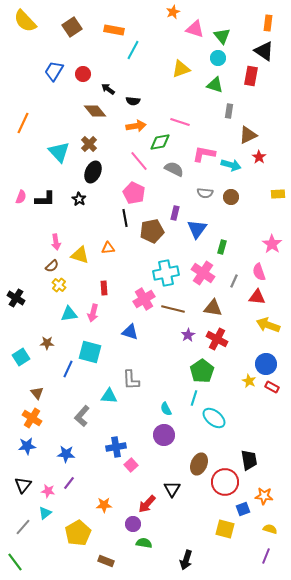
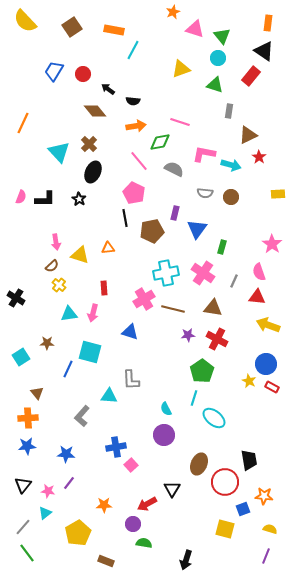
red rectangle at (251, 76): rotated 30 degrees clockwise
purple star at (188, 335): rotated 24 degrees clockwise
orange cross at (32, 418): moved 4 px left; rotated 36 degrees counterclockwise
red arrow at (147, 504): rotated 18 degrees clockwise
green line at (15, 562): moved 12 px right, 9 px up
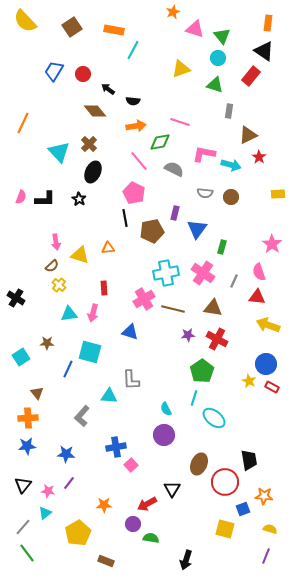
green semicircle at (144, 543): moved 7 px right, 5 px up
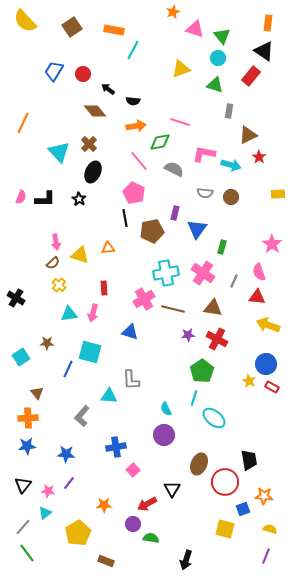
brown semicircle at (52, 266): moved 1 px right, 3 px up
pink square at (131, 465): moved 2 px right, 5 px down
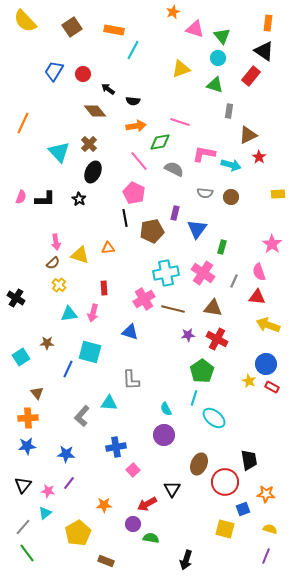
cyan triangle at (109, 396): moved 7 px down
orange star at (264, 496): moved 2 px right, 2 px up
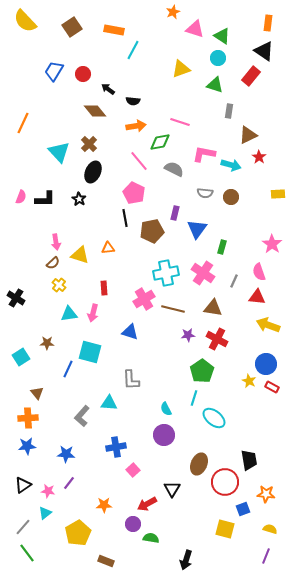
green triangle at (222, 36): rotated 18 degrees counterclockwise
black triangle at (23, 485): rotated 18 degrees clockwise
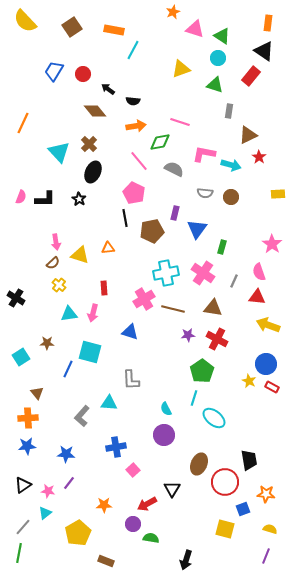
green line at (27, 553): moved 8 px left; rotated 48 degrees clockwise
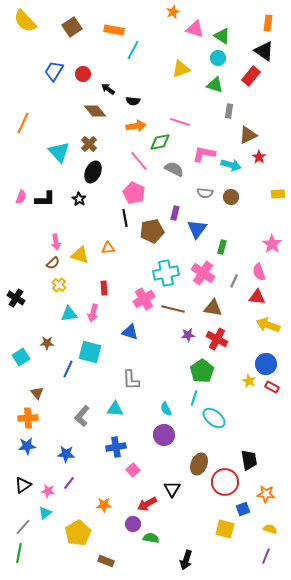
cyan triangle at (109, 403): moved 6 px right, 6 px down
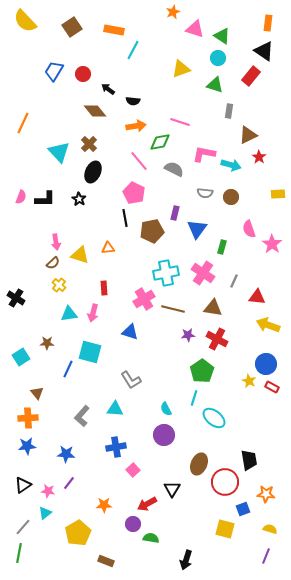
pink semicircle at (259, 272): moved 10 px left, 43 px up
gray L-shape at (131, 380): rotated 30 degrees counterclockwise
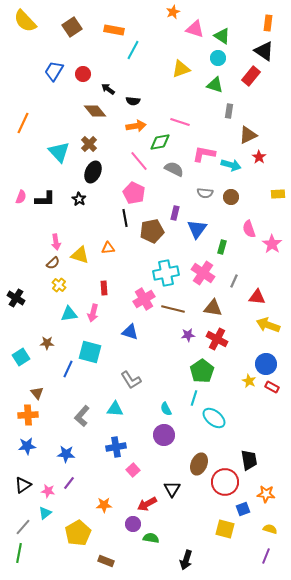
orange cross at (28, 418): moved 3 px up
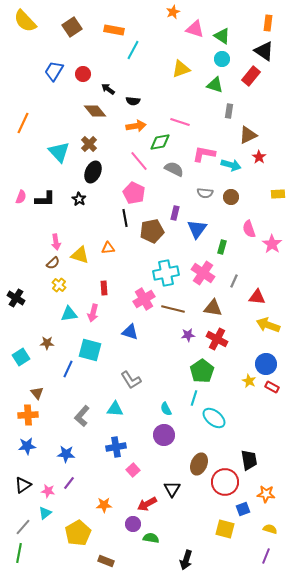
cyan circle at (218, 58): moved 4 px right, 1 px down
cyan square at (90, 352): moved 2 px up
